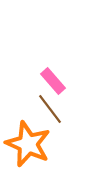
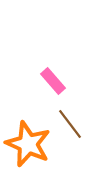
brown line: moved 20 px right, 15 px down
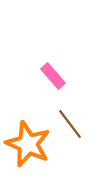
pink rectangle: moved 5 px up
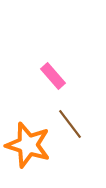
orange star: moved 1 px down; rotated 6 degrees counterclockwise
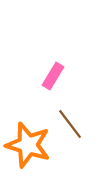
pink rectangle: rotated 72 degrees clockwise
